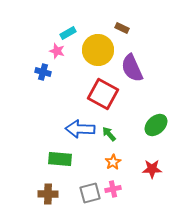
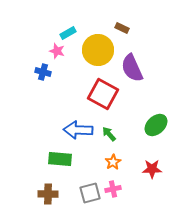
blue arrow: moved 2 px left, 1 px down
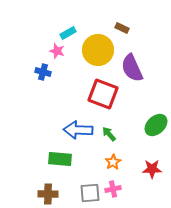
red square: rotated 8 degrees counterclockwise
gray square: rotated 10 degrees clockwise
